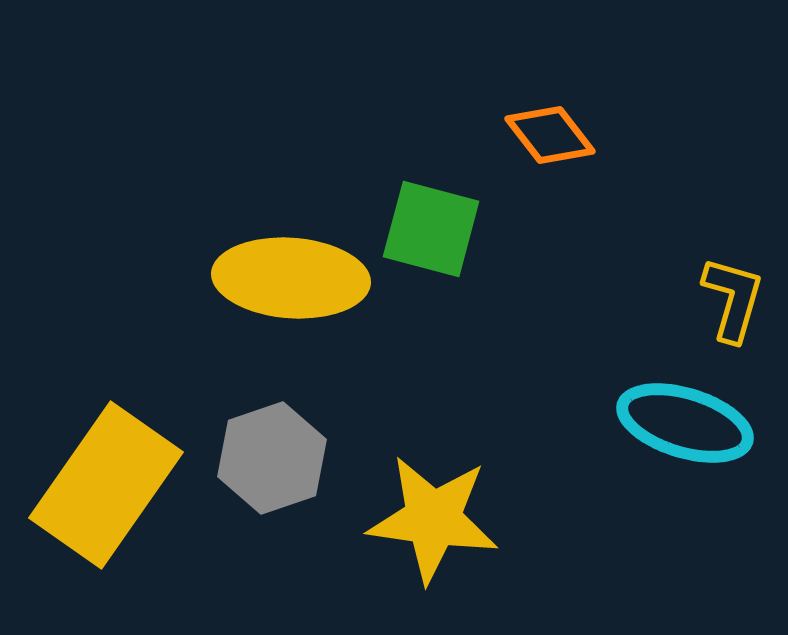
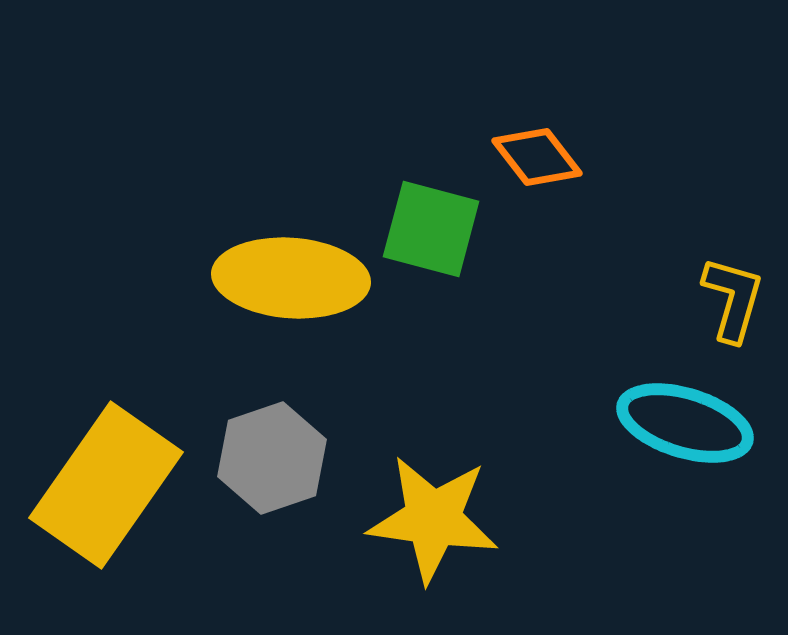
orange diamond: moved 13 px left, 22 px down
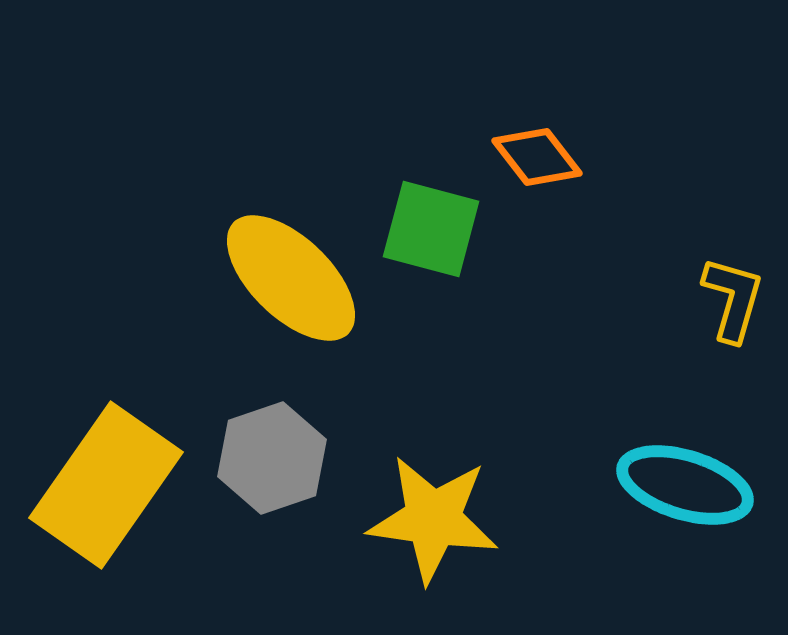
yellow ellipse: rotated 40 degrees clockwise
cyan ellipse: moved 62 px down
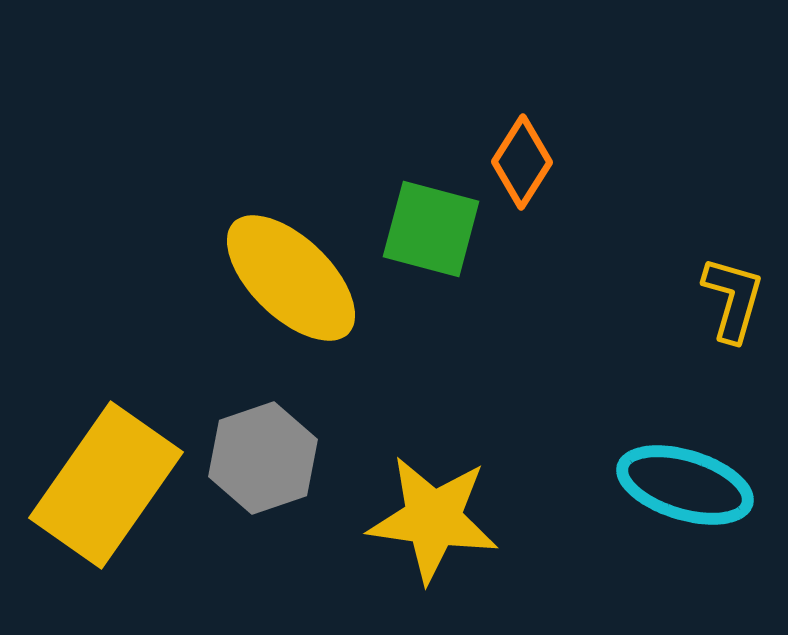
orange diamond: moved 15 px left, 5 px down; rotated 70 degrees clockwise
gray hexagon: moved 9 px left
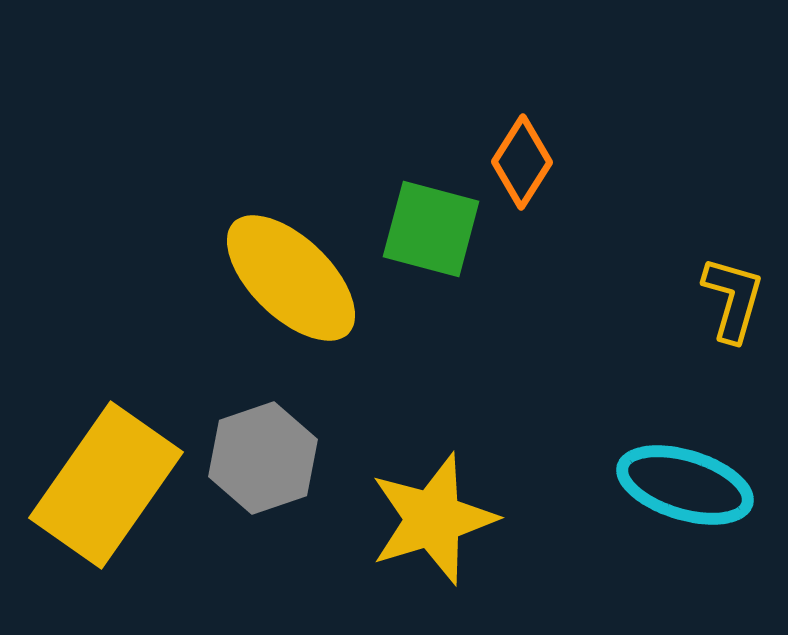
yellow star: rotated 25 degrees counterclockwise
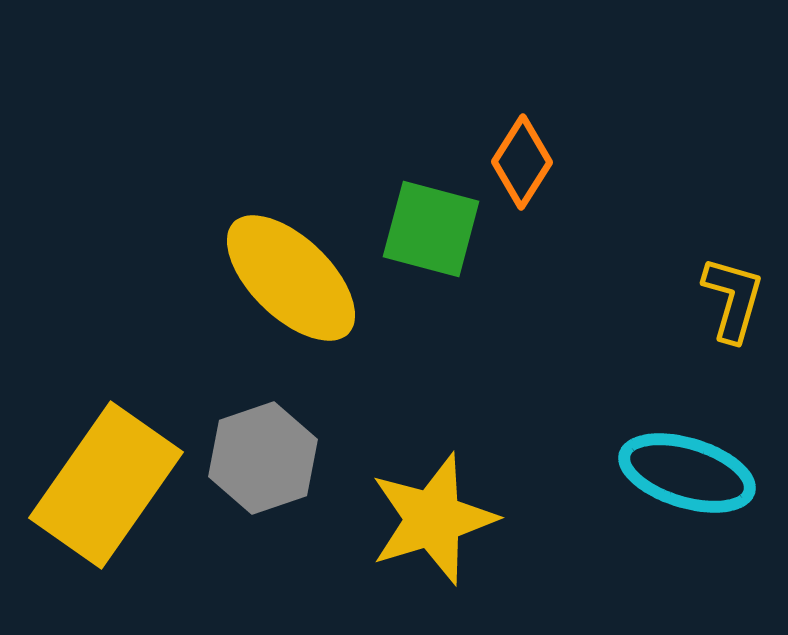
cyan ellipse: moved 2 px right, 12 px up
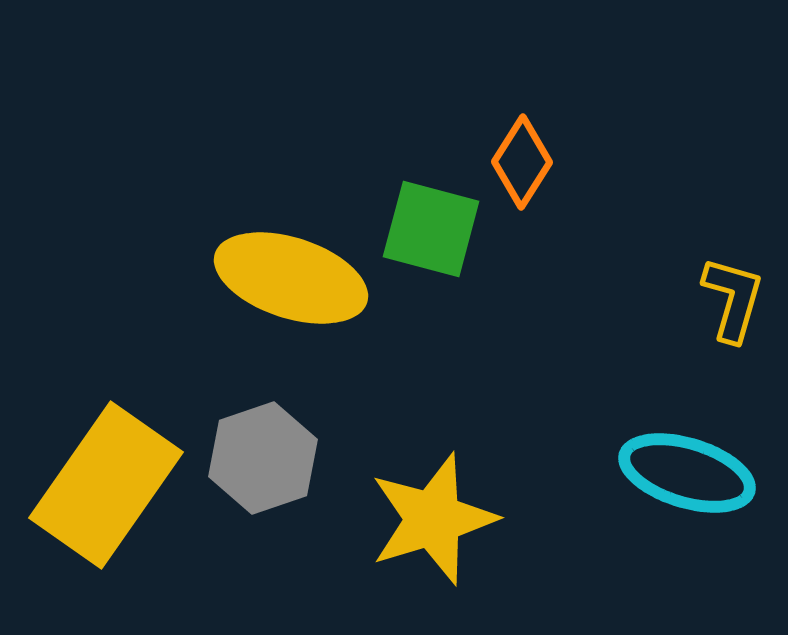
yellow ellipse: rotated 26 degrees counterclockwise
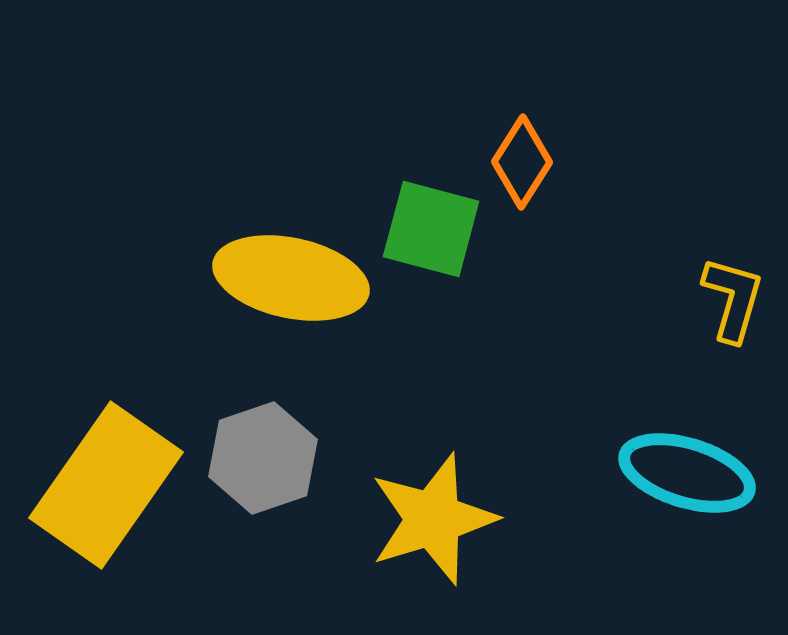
yellow ellipse: rotated 6 degrees counterclockwise
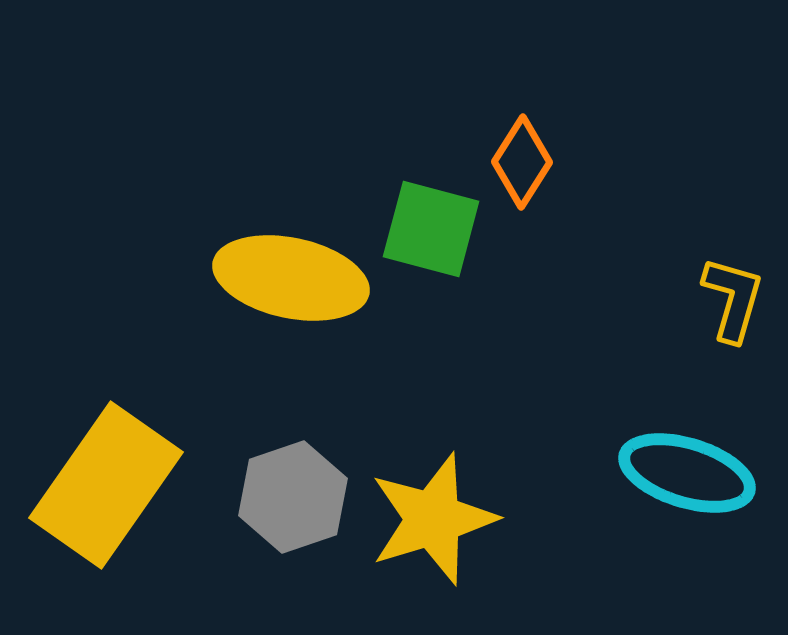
gray hexagon: moved 30 px right, 39 px down
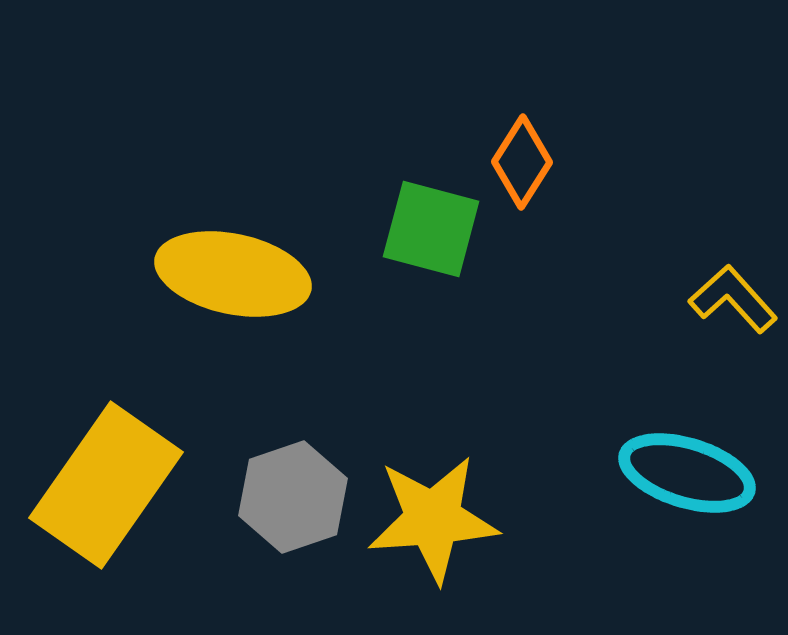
yellow ellipse: moved 58 px left, 4 px up
yellow L-shape: rotated 58 degrees counterclockwise
yellow star: rotated 13 degrees clockwise
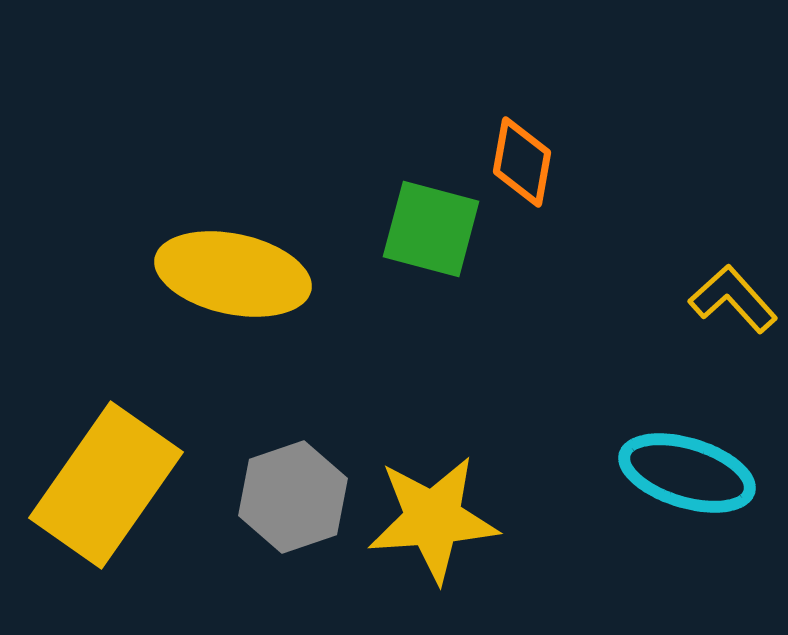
orange diamond: rotated 22 degrees counterclockwise
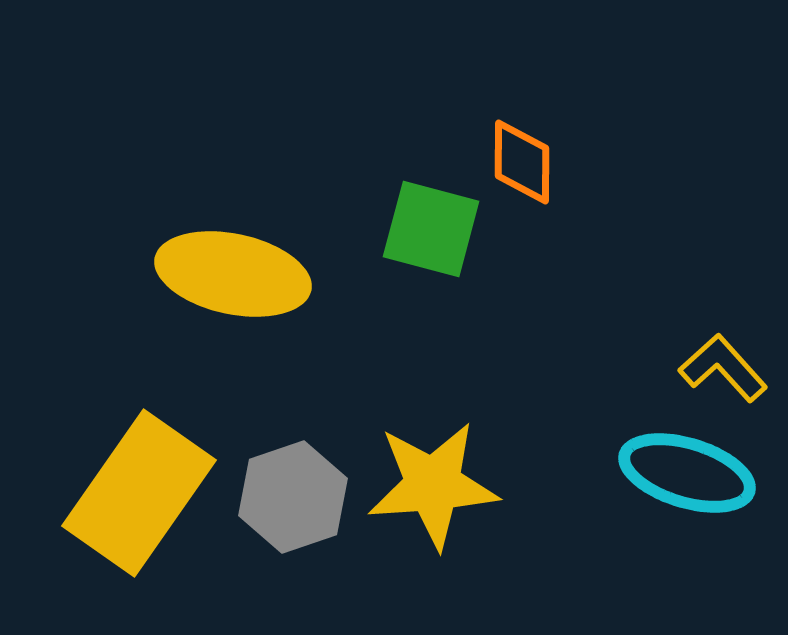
orange diamond: rotated 10 degrees counterclockwise
yellow L-shape: moved 10 px left, 69 px down
yellow rectangle: moved 33 px right, 8 px down
yellow star: moved 34 px up
